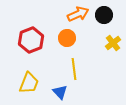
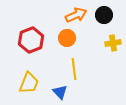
orange arrow: moved 2 px left, 1 px down
yellow cross: rotated 28 degrees clockwise
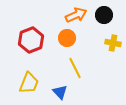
yellow cross: rotated 21 degrees clockwise
yellow line: moved 1 px right, 1 px up; rotated 20 degrees counterclockwise
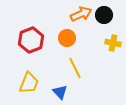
orange arrow: moved 5 px right, 1 px up
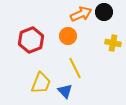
black circle: moved 3 px up
orange circle: moved 1 px right, 2 px up
yellow trapezoid: moved 12 px right
blue triangle: moved 5 px right, 1 px up
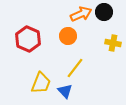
red hexagon: moved 3 px left, 1 px up; rotated 15 degrees counterclockwise
yellow line: rotated 65 degrees clockwise
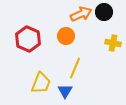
orange circle: moved 2 px left
yellow line: rotated 15 degrees counterclockwise
blue triangle: rotated 14 degrees clockwise
